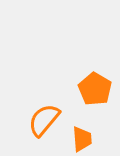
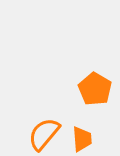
orange semicircle: moved 14 px down
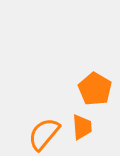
orange trapezoid: moved 12 px up
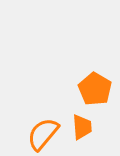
orange semicircle: moved 1 px left
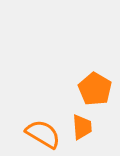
orange semicircle: rotated 81 degrees clockwise
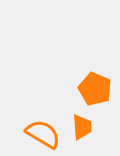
orange pentagon: rotated 8 degrees counterclockwise
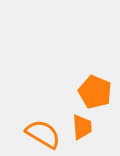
orange pentagon: moved 3 px down
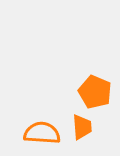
orange semicircle: moved 1 px left, 1 px up; rotated 27 degrees counterclockwise
